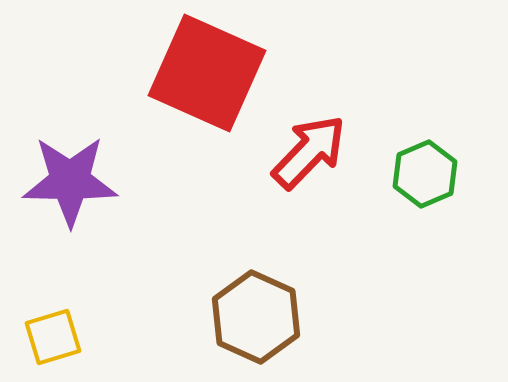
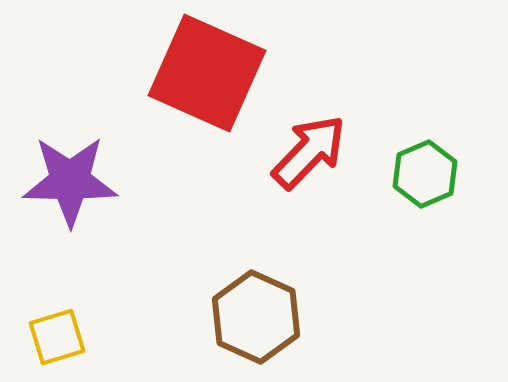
yellow square: moved 4 px right
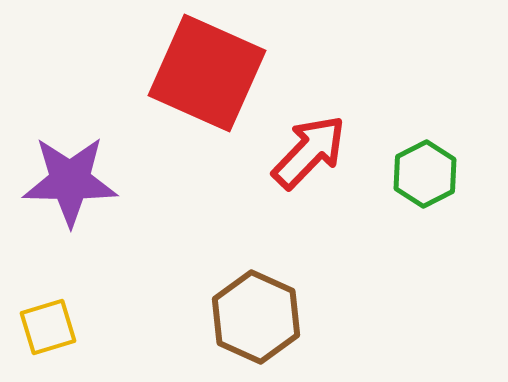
green hexagon: rotated 4 degrees counterclockwise
yellow square: moved 9 px left, 10 px up
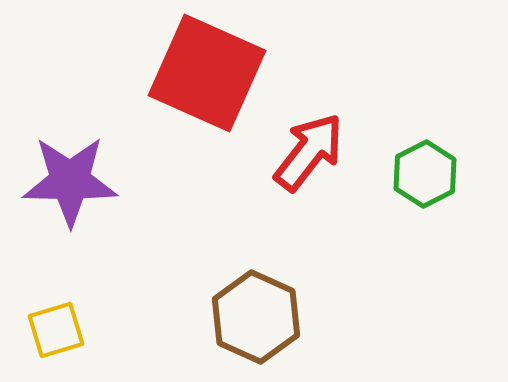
red arrow: rotated 6 degrees counterclockwise
yellow square: moved 8 px right, 3 px down
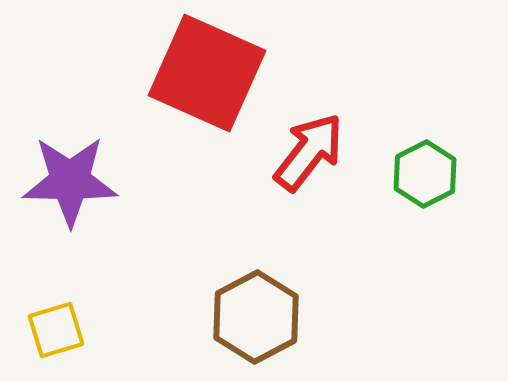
brown hexagon: rotated 8 degrees clockwise
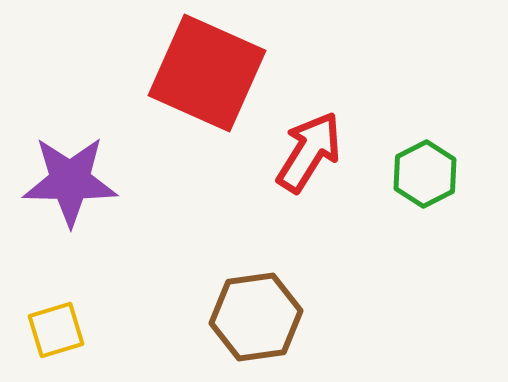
red arrow: rotated 6 degrees counterclockwise
brown hexagon: rotated 20 degrees clockwise
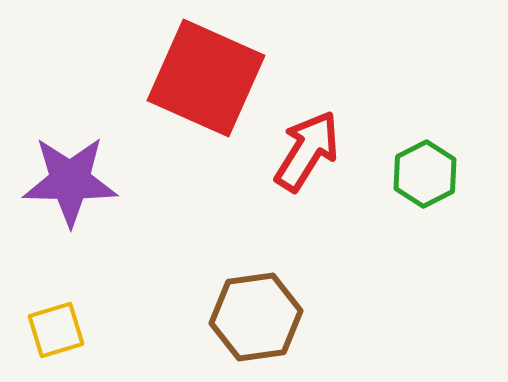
red square: moved 1 px left, 5 px down
red arrow: moved 2 px left, 1 px up
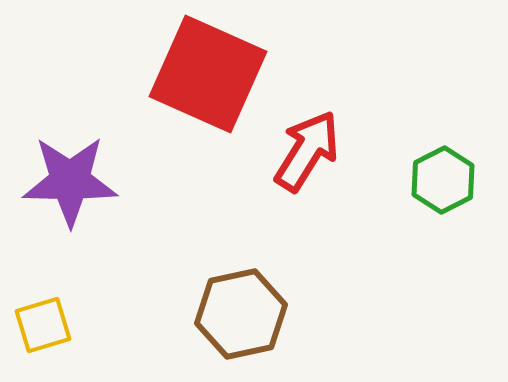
red square: moved 2 px right, 4 px up
green hexagon: moved 18 px right, 6 px down
brown hexagon: moved 15 px left, 3 px up; rotated 4 degrees counterclockwise
yellow square: moved 13 px left, 5 px up
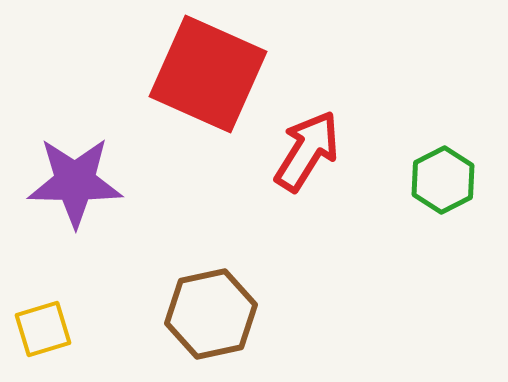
purple star: moved 5 px right, 1 px down
brown hexagon: moved 30 px left
yellow square: moved 4 px down
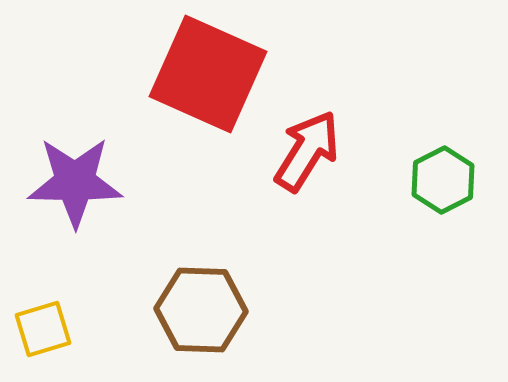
brown hexagon: moved 10 px left, 4 px up; rotated 14 degrees clockwise
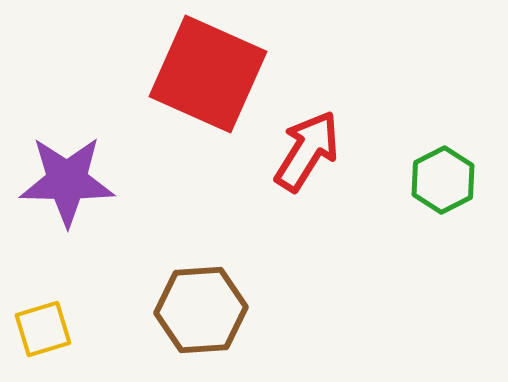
purple star: moved 8 px left, 1 px up
brown hexagon: rotated 6 degrees counterclockwise
